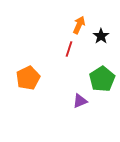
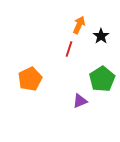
orange pentagon: moved 2 px right, 1 px down
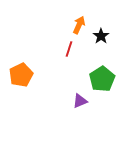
orange pentagon: moved 9 px left, 4 px up
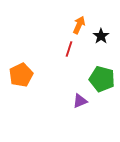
green pentagon: rotated 25 degrees counterclockwise
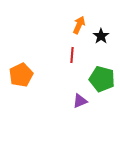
red line: moved 3 px right, 6 px down; rotated 14 degrees counterclockwise
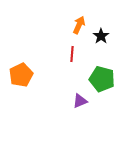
red line: moved 1 px up
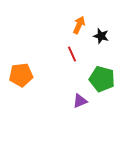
black star: rotated 21 degrees counterclockwise
red line: rotated 28 degrees counterclockwise
orange pentagon: rotated 20 degrees clockwise
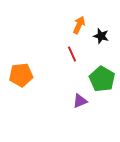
green pentagon: rotated 15 degrees clockwise
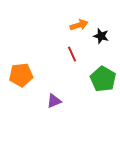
orange arrow: rotated 48 degrees clockwise
green pentagon: moved 1 px right
purple triangle: moved 26 px left
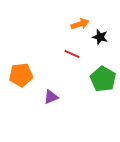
orange arrow: moved 1 px right, 1 px up
black star: moved 1 px left, 1 px down
red line: rotated 42 degrees counterclockwise
purple triangle: moved 3 px left, 4 px up
